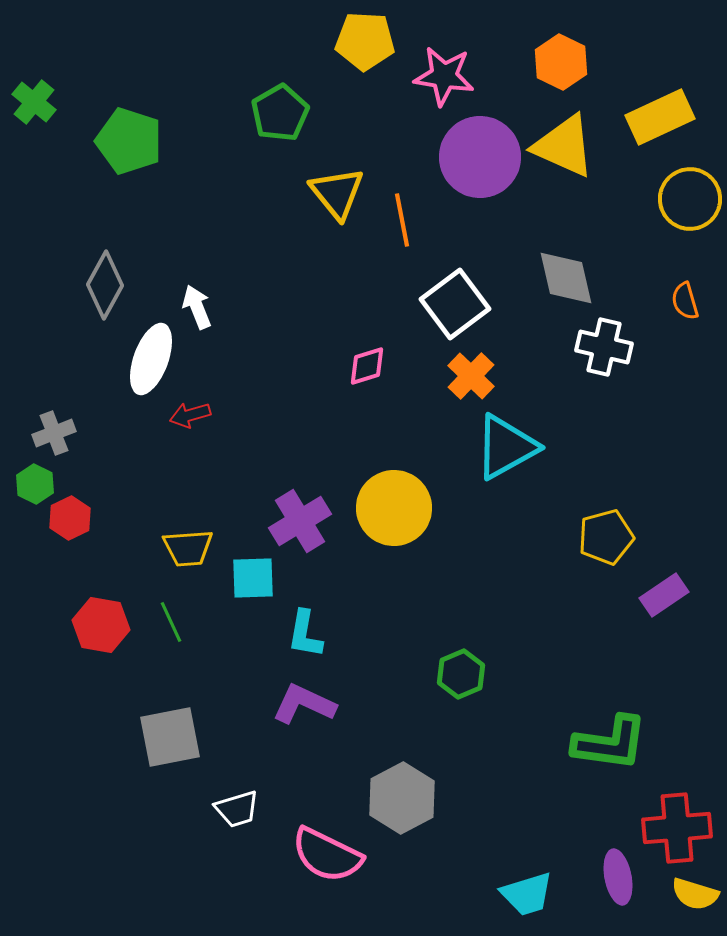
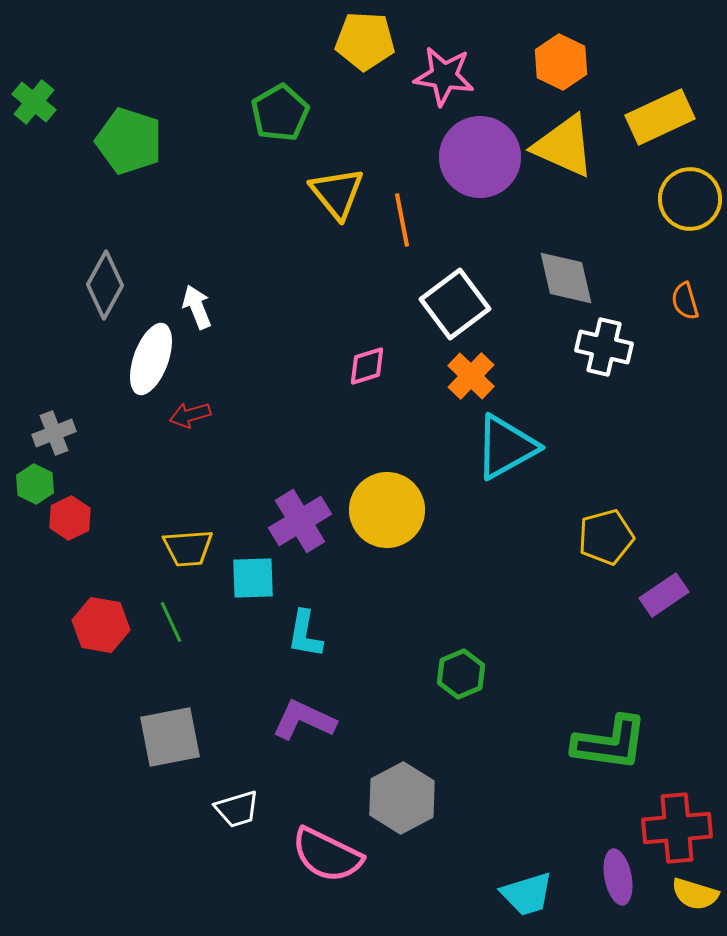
yellow circle at (394, 508): moved 7 px left, 2 px down
purple L-shape at (304, 704): moved 16 px down
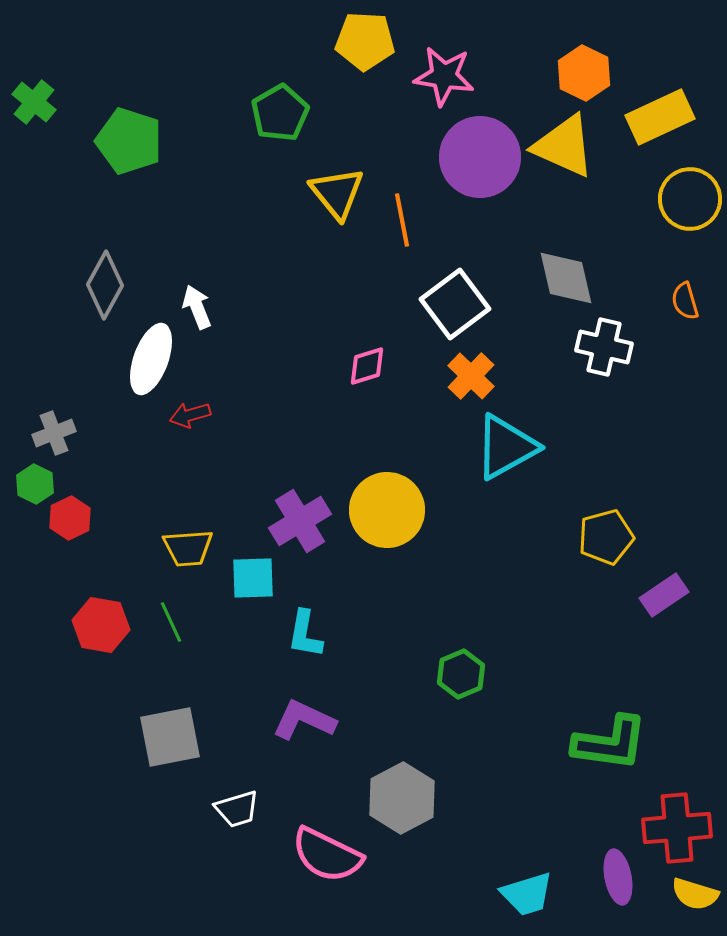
orange hexagon at (561, 62): moved 23 px right, 11 px down
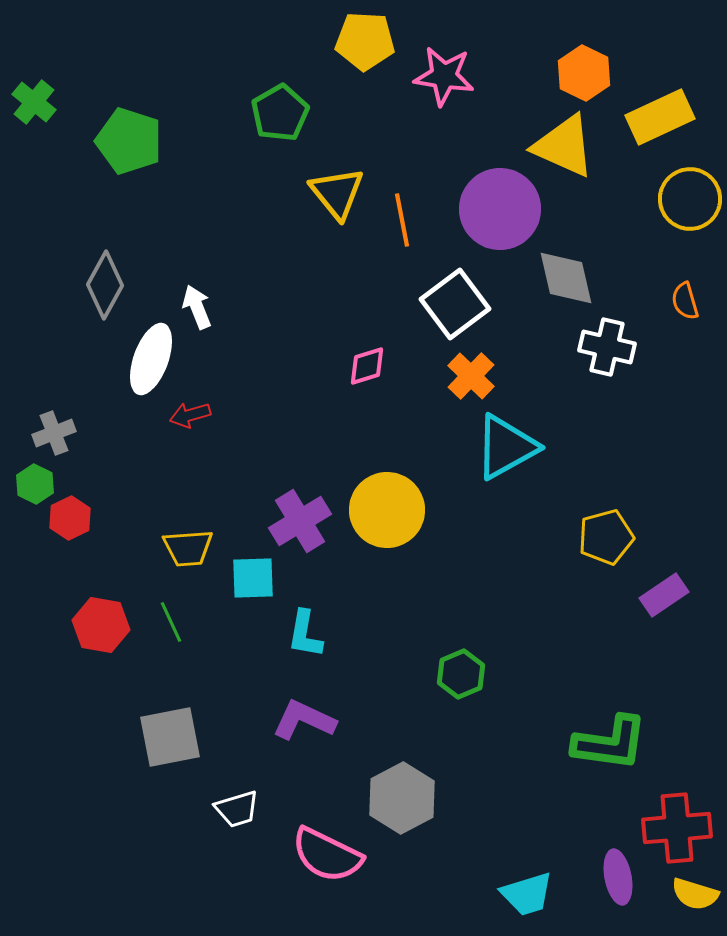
purple circle at (480, 157): moved 20 px right, 52 px down
white cross at (604, 347): moved 3 px right
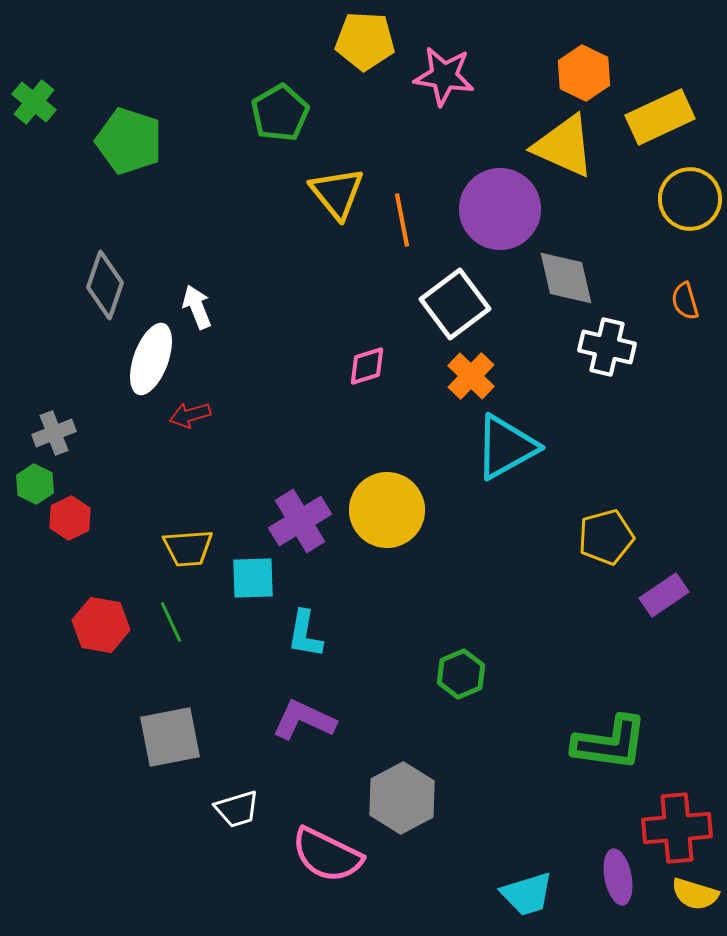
gray diamond at (105, 285): rotated 10 degrees counterclockwise
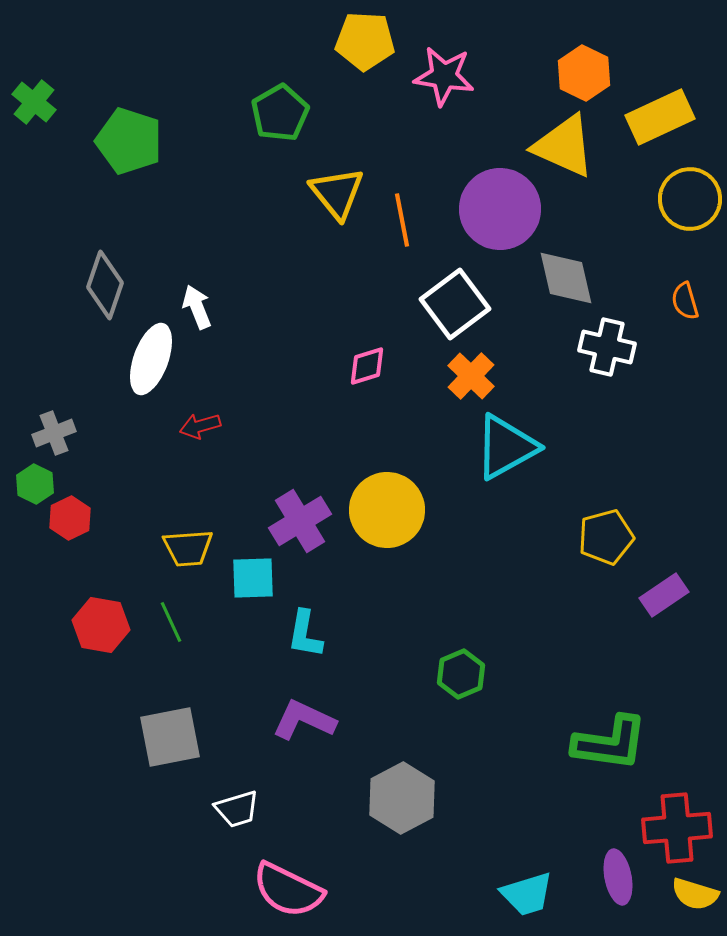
red arrow at (190, 415): moved 10 px right, 11 px down
pink semicircle at (327, 855): moved 39 px left, 35 px down
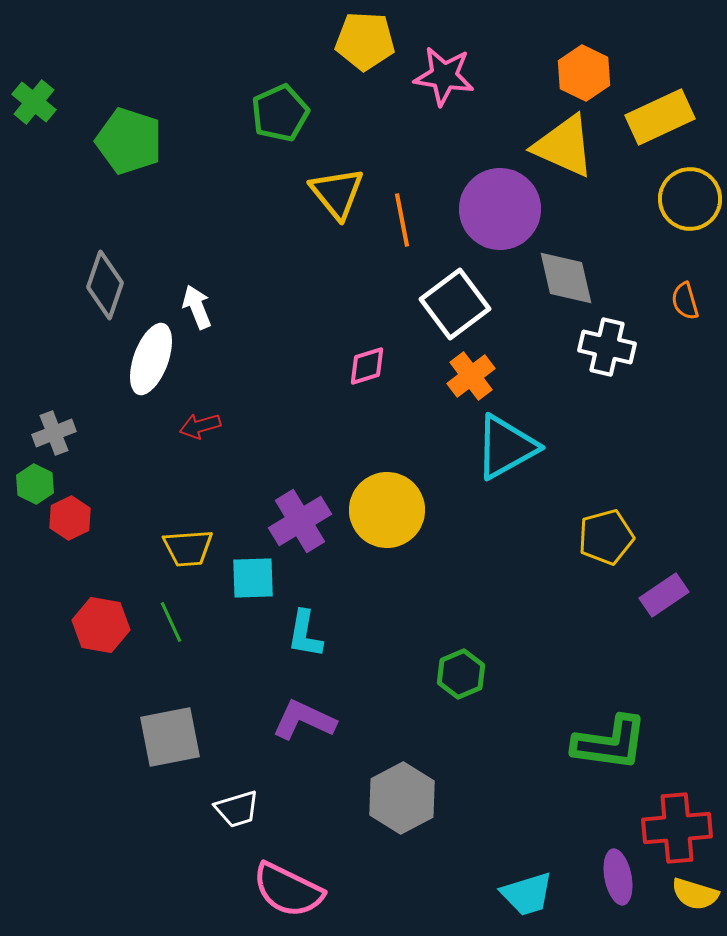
green pentagon at (280, 113): rotated 6 degrees clockwise
orange cross at (471, 376): rotated 9 degrees clockwise
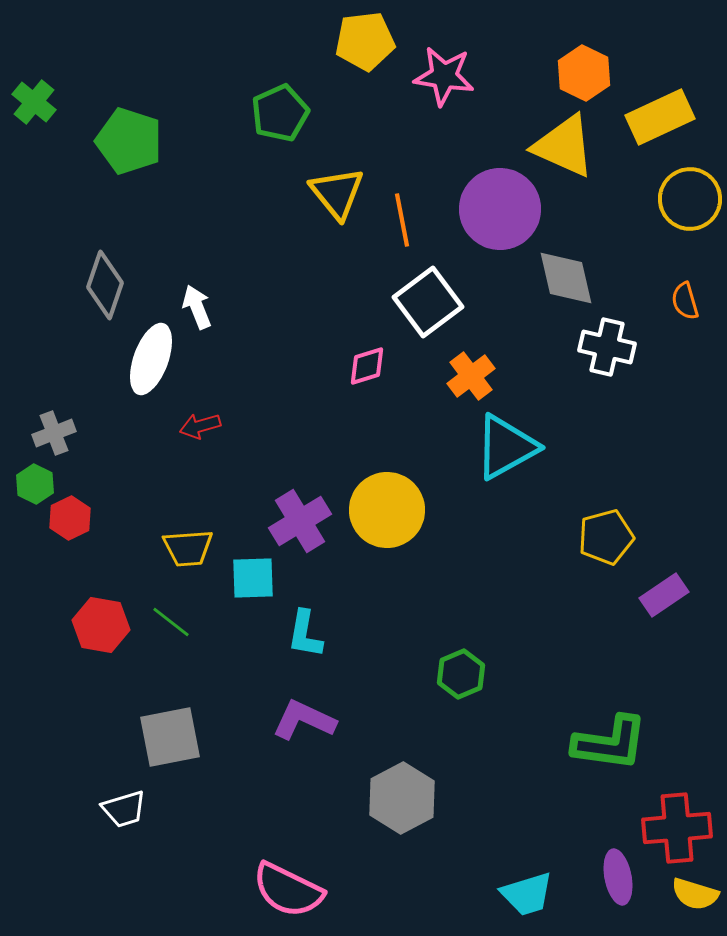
yellow pentagon at (365, 41): rotated 10 degrees counterclockwise
white square at (455, 304): moved 27 px left, 2 px up
green line at (171, 622): rotated 27 degrees counterclockwise
white trapezoid at (237, 809): moved 113 px left
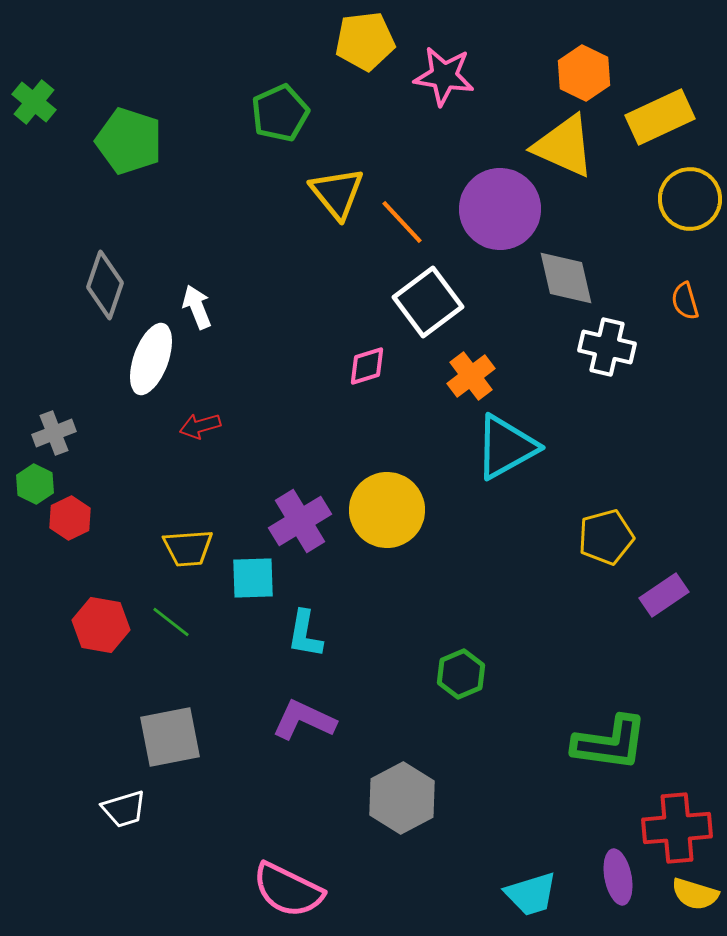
orange line at (402, 220): moved 2 px down; rotated 32 degrees counterclockwise
cyan trapezoid at (527, 894): moved 4 px right
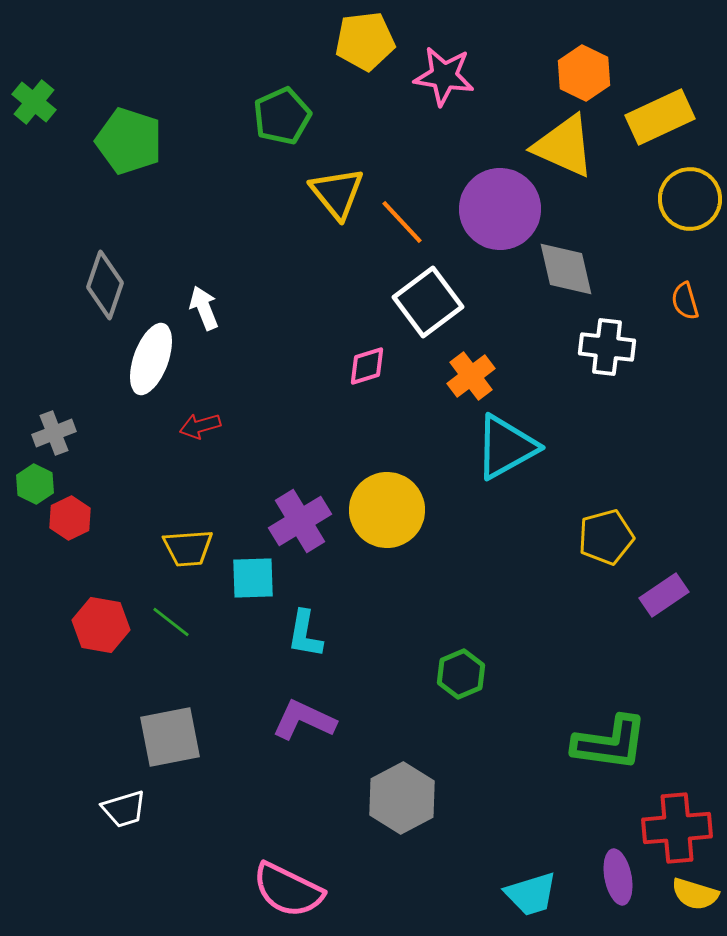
green pentagon at (280, 113): moved 2 px right, 3 px down
gray diamond at (566, 278): moved 9 px up
white arrow at (197, 307): moved 7 px right, 1 px down
white cross at (607, 347): rotated 6 degrees counterclockwise
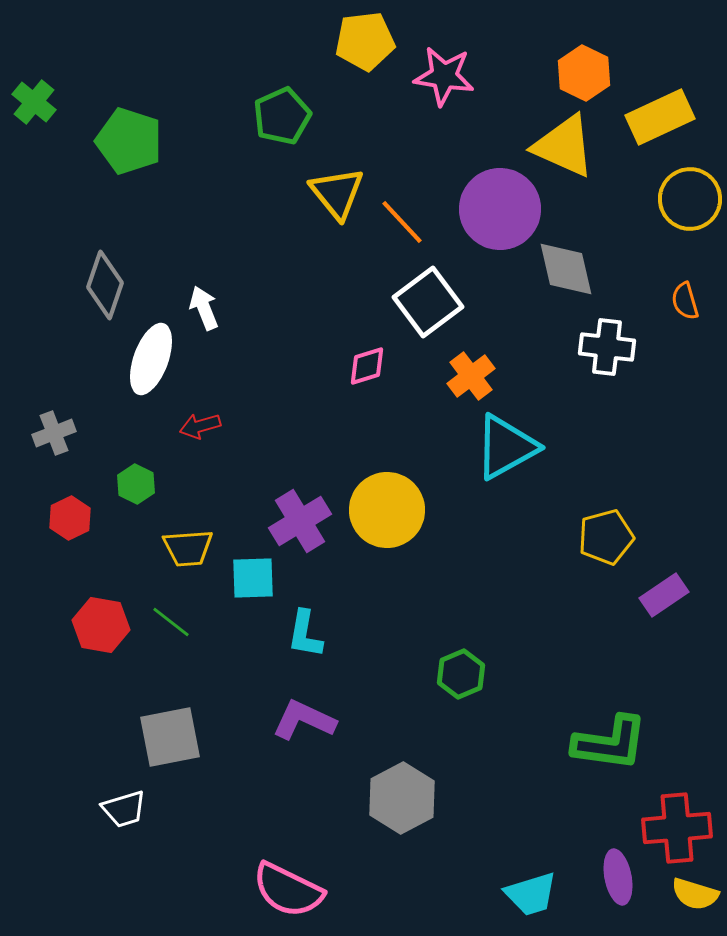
green hexagon at (35, 484): moved 101 px right
